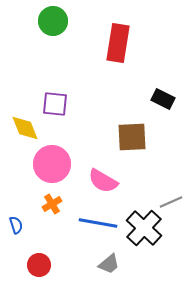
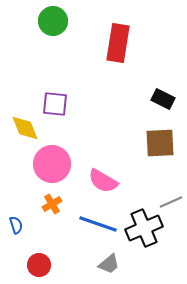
brown square: moved 28 px right, 6 px down
blue line: moved 1 px down; rotated 9 degrees clockwise
black cross: rotated 24 degrees clockwise
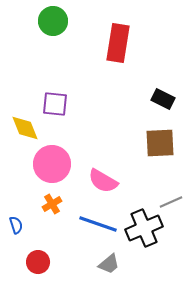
red circle: moved 1 px left, 3 px up
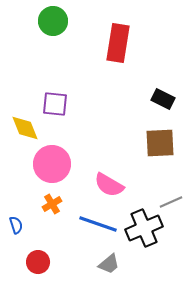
pink semicircle: moved 6 px right, 4 px down
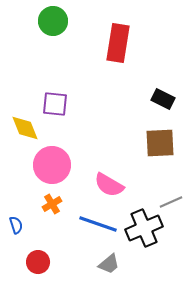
pink circle: moved 1 px down
